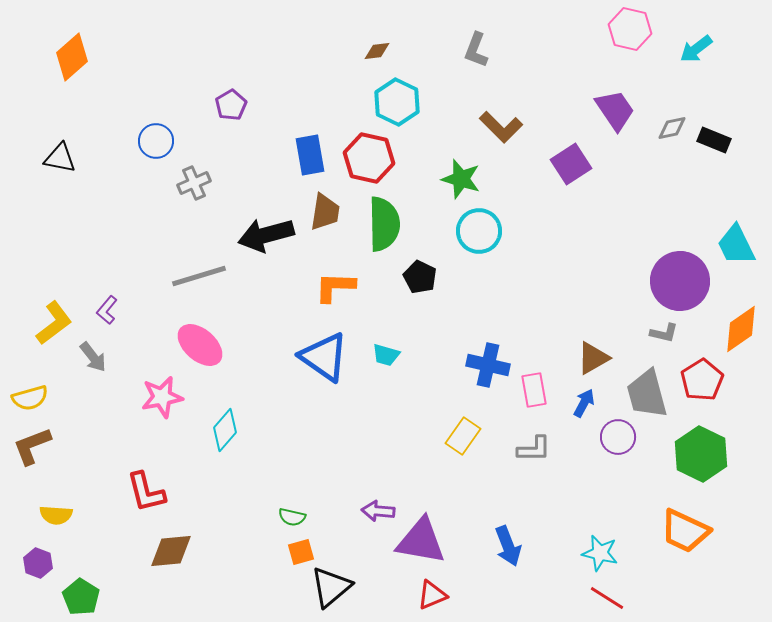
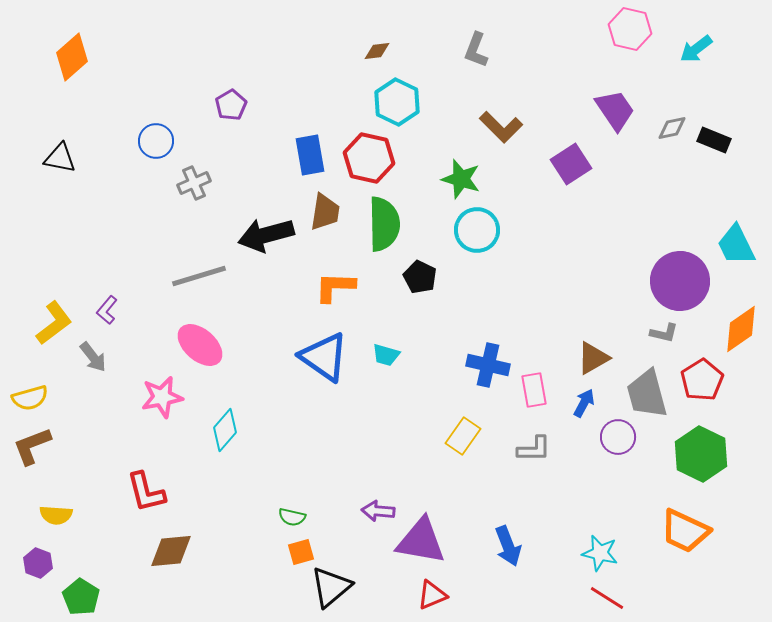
cyan circle at (479, 231): moved 2 px left, 1 px up
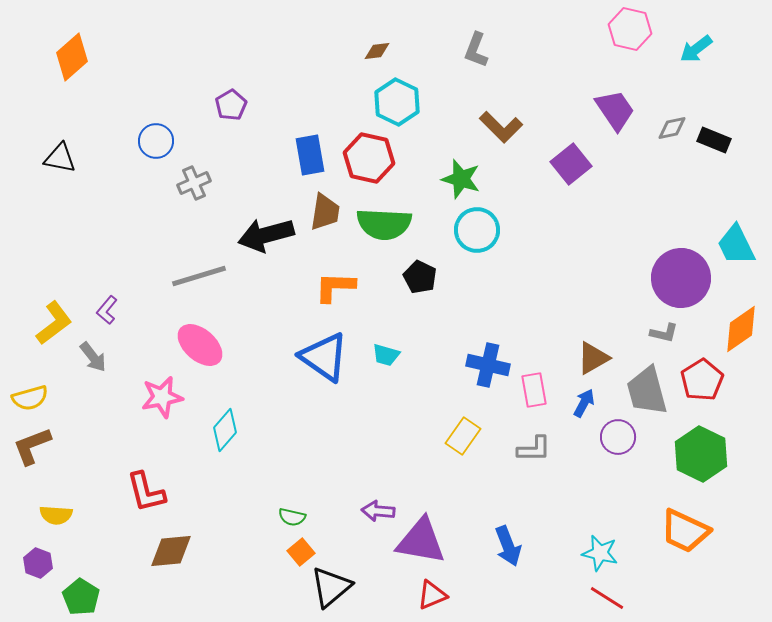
purple square at (571, 164): rotated 6 degrees counterclockwise
green semicircle at (384, 224): rotated 94 degrees clockwise
purple circle at (680, 281): moved 1 px right, 3 px up
gray trapezoid at (647, 394): moved 3 px up
orange square at (301, 552): rotated 24 degrees counterclockwise
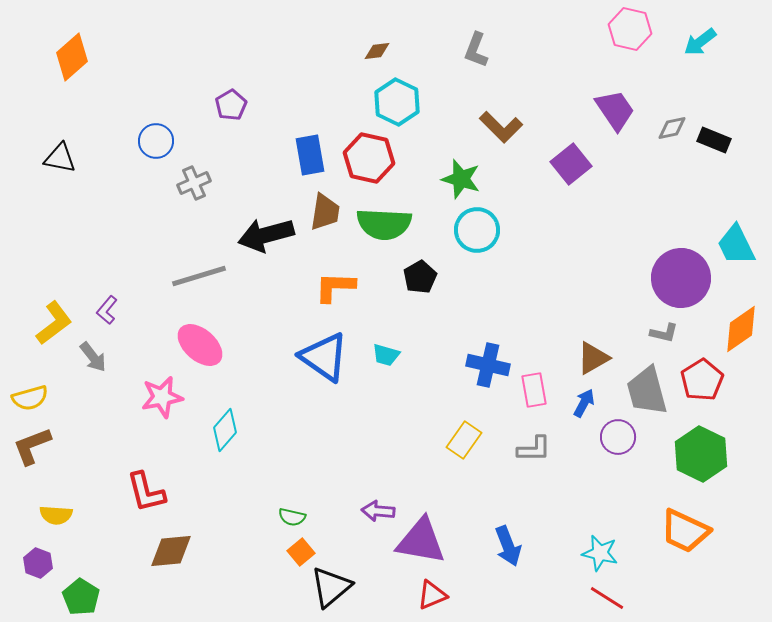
cyan arrow at (696, 49): moved 4 px right, 7 px up
black pentagon at (420, 277): rotated 16 degrees clockwise
yellow rectangle at (463, 436): moved 1 px right, 4 px down
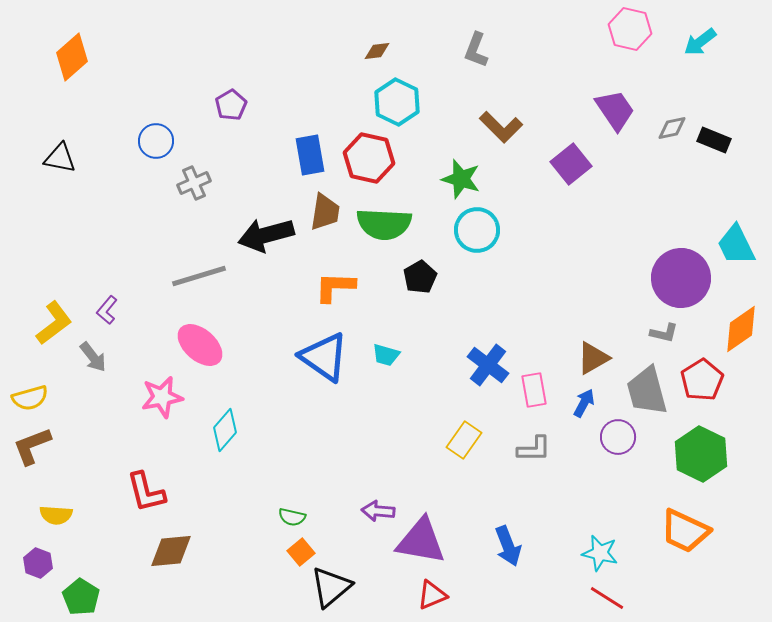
blue cross at (488, 365): rotated 24 degrees clockwise
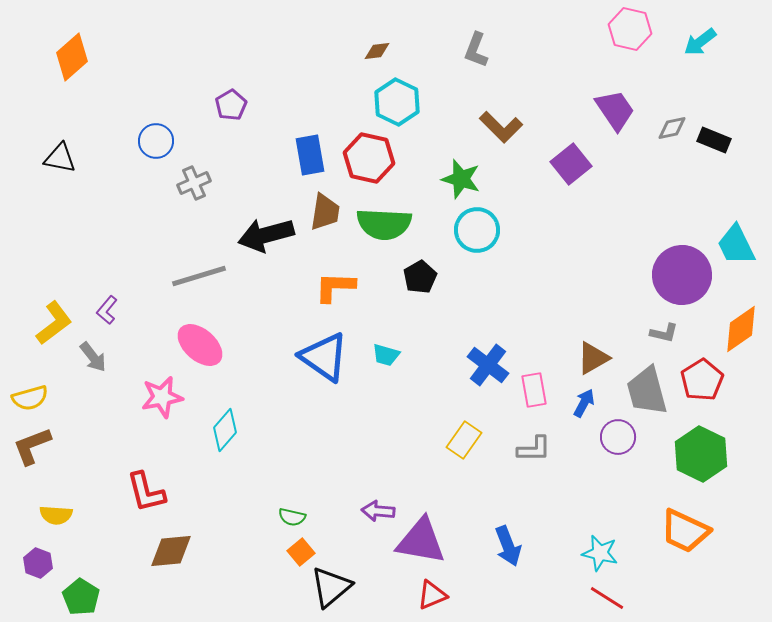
purple circle at (681, 278): moved 1 px right, 3 px up
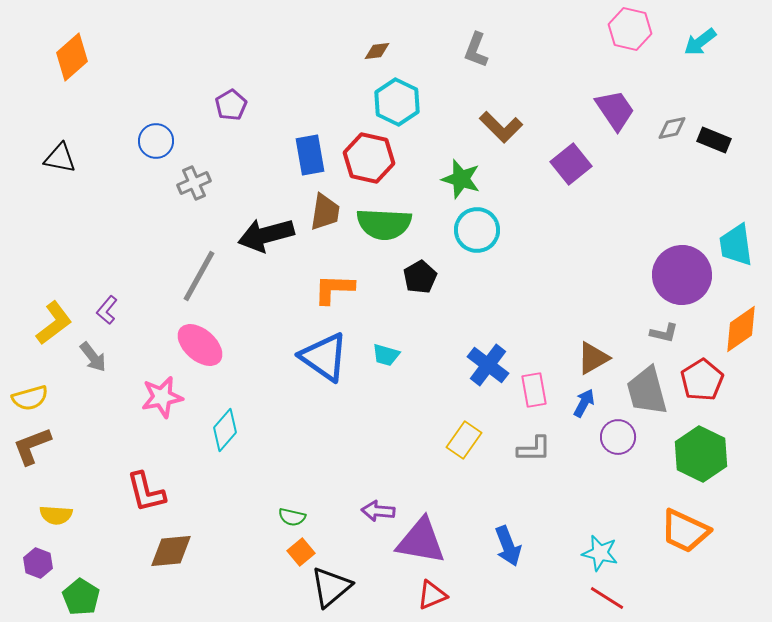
cyan trapezoid at (736, 245): rotated 18 degrees clockwise
gray line at (199, 276): rotated 44 degrees counterclockwise
orange L-shape at (335, 287): moved 1 px left, 2 px down
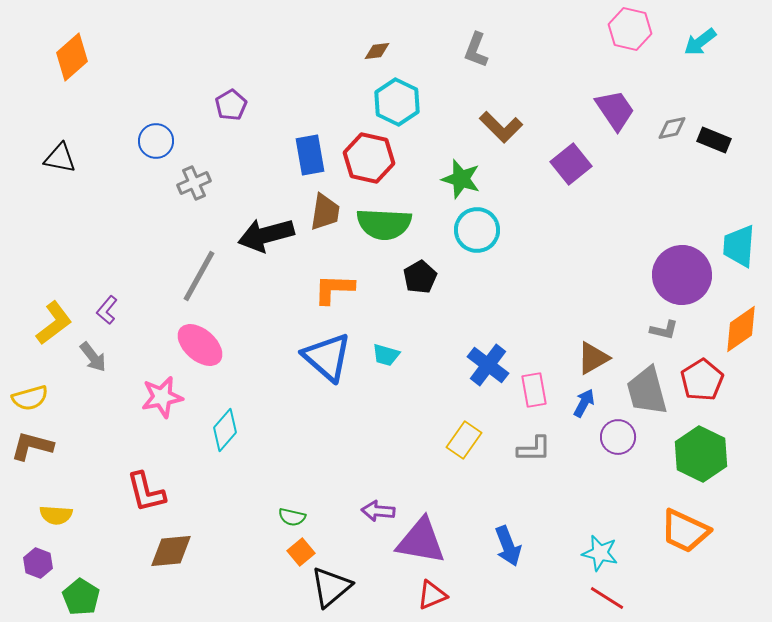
cyan trapezoid at (736, 245): moved 3 px right, 1 px down; rotated 12 degrees clockwise
gray L-shape at (664, 333): moved 3 px up
blue triangle at (324, 357): moved 3 px right; rotated 6 degrees clockwise
brown L-shape at (32, 446): rotated 36 degrees clockwise
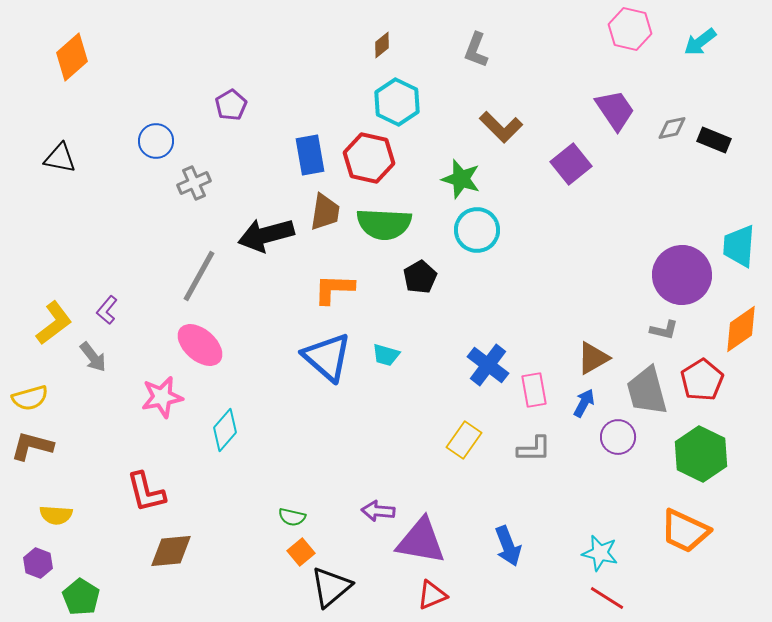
brown diamond at (377, 51): moved 5 px right, 6 px up; rotated 32 degrees counterclockwise
